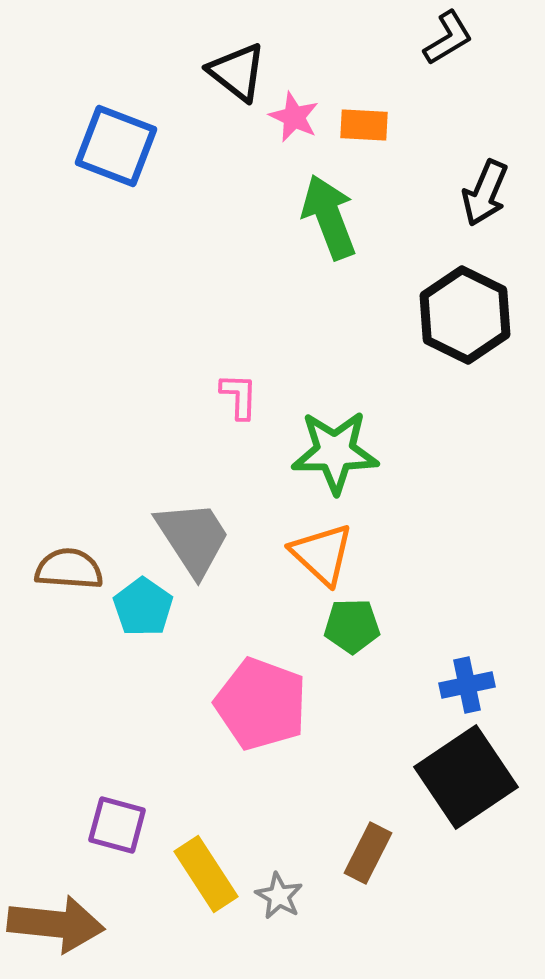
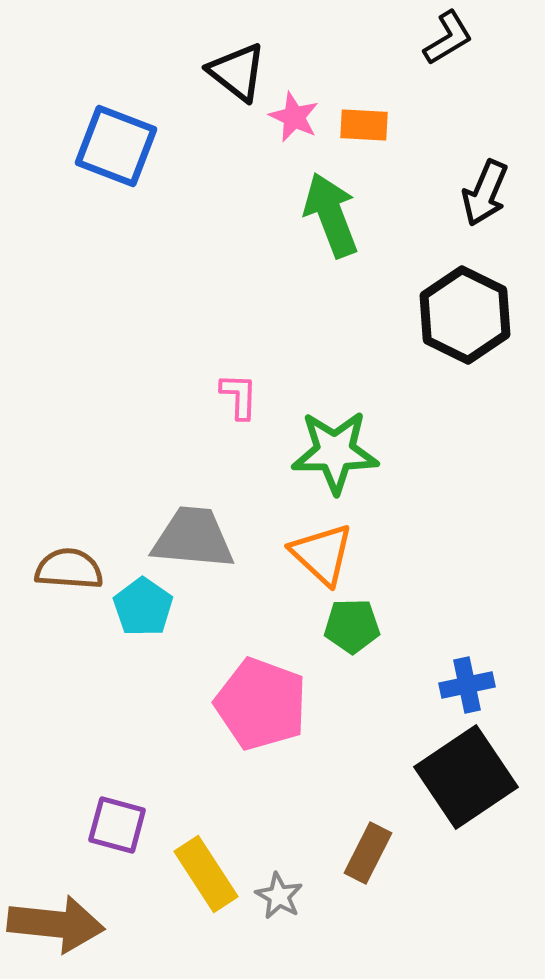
green arrow: moved 2 px right, 2 px up
gray trapezoid: rotated 52 degrees counterclockwise
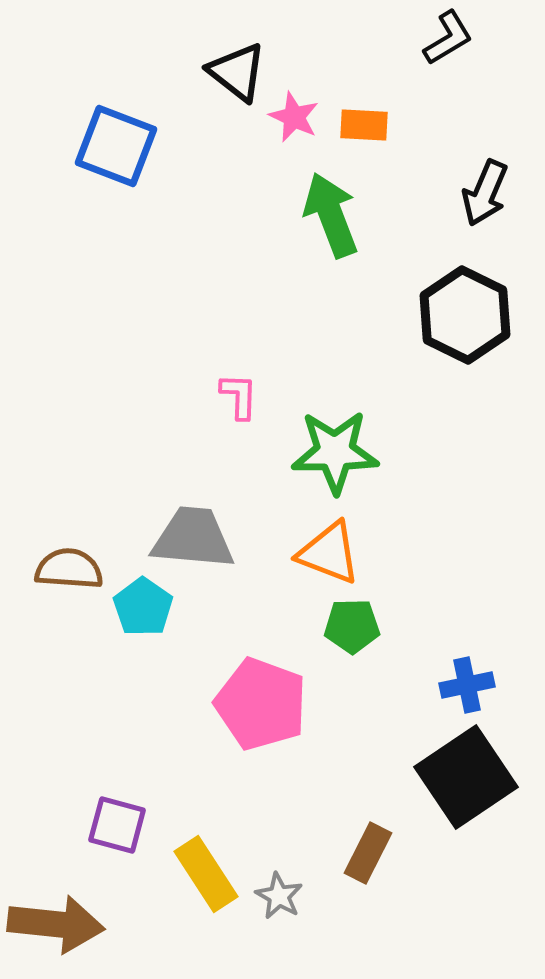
orange triangle: moved 7 px right, 1 px up; rotated 22 degrees counterclockwise
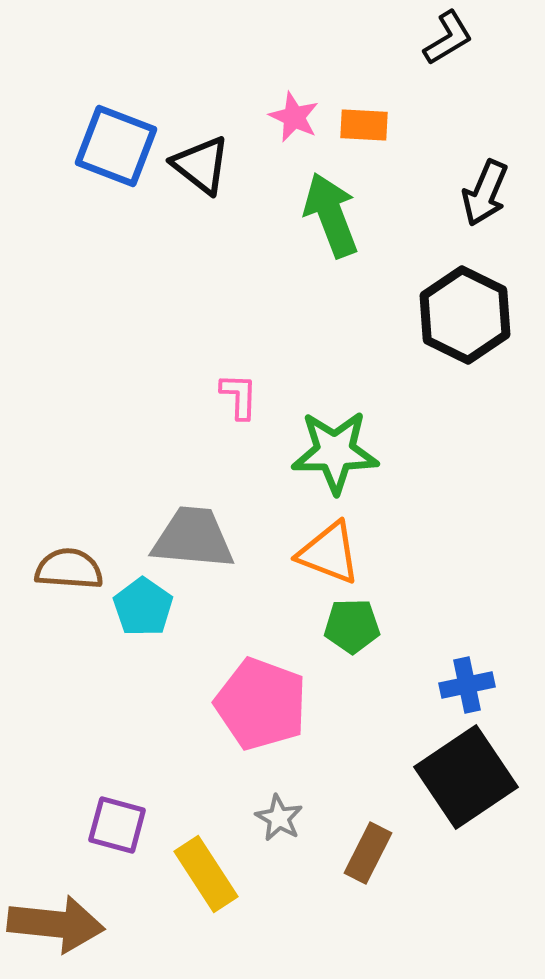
black triangle: moved 36 px left, 93 px down
gray star: moved 78 px up
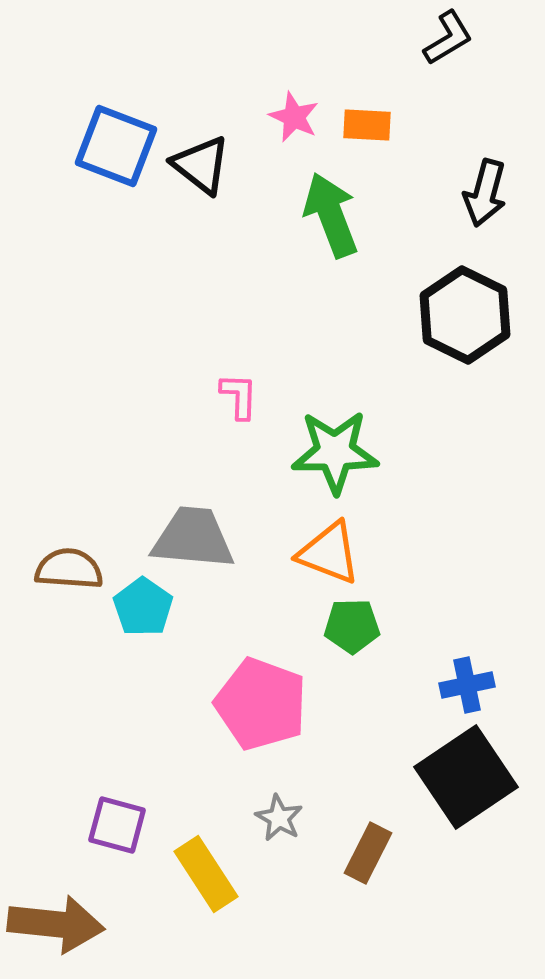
orange rectangle: moved 3 px right
black arrow: rotated 8 degrees counterclockwise
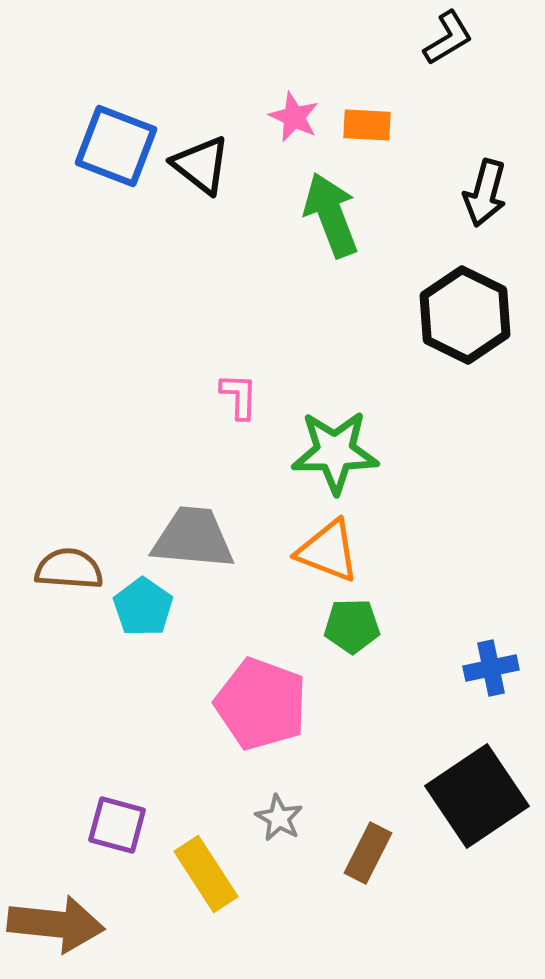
orange triangle: moved 1 px left, 2 px up
blue cross: moved 24 px right, 17 px up
black square: moved 11 px right, 19 px down
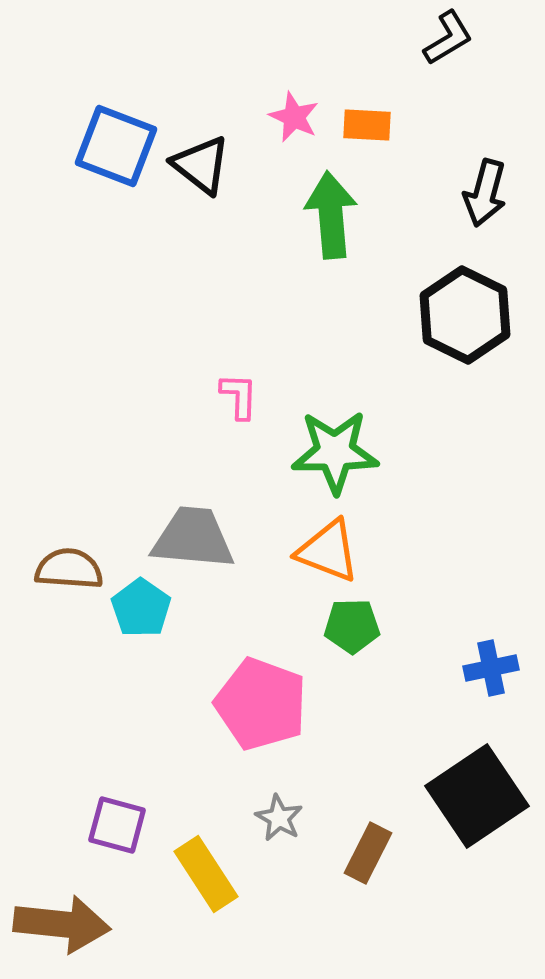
green arrow: rotated 16 degrees clockwise
cyan pentagon: moved 2 px left, 1 px down
brown arrow: moved 6 px right
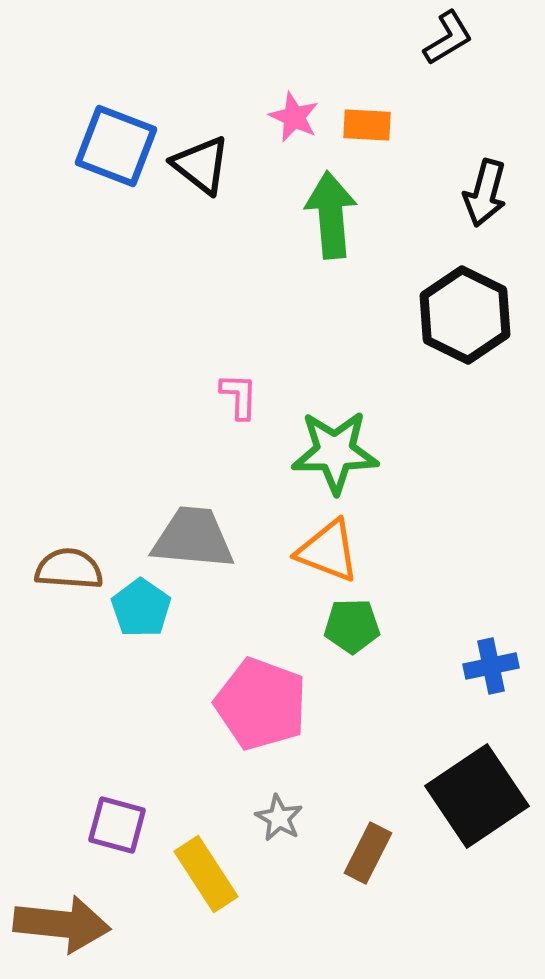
blue cross: moved 2 px up
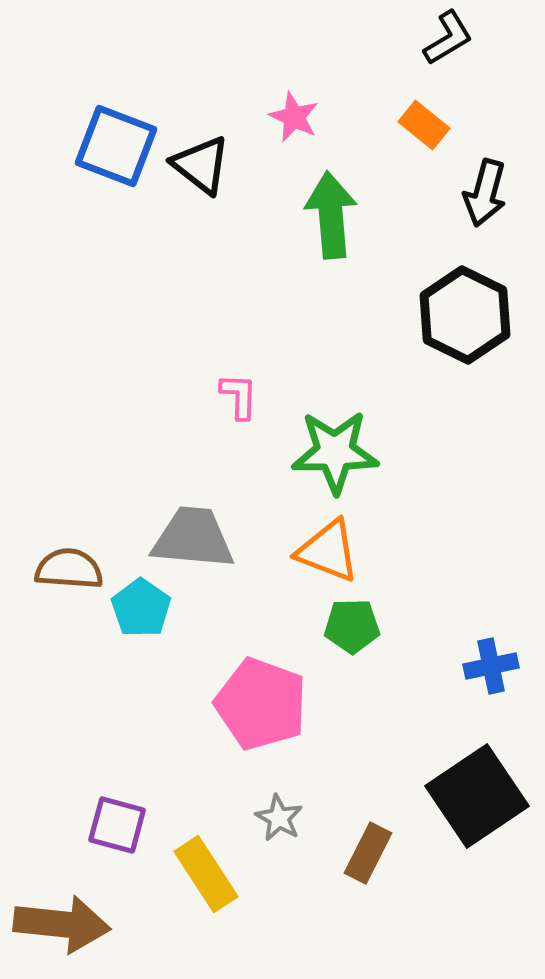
orange rectangle: moved 57 px right; rotated 36 degrees clockwise
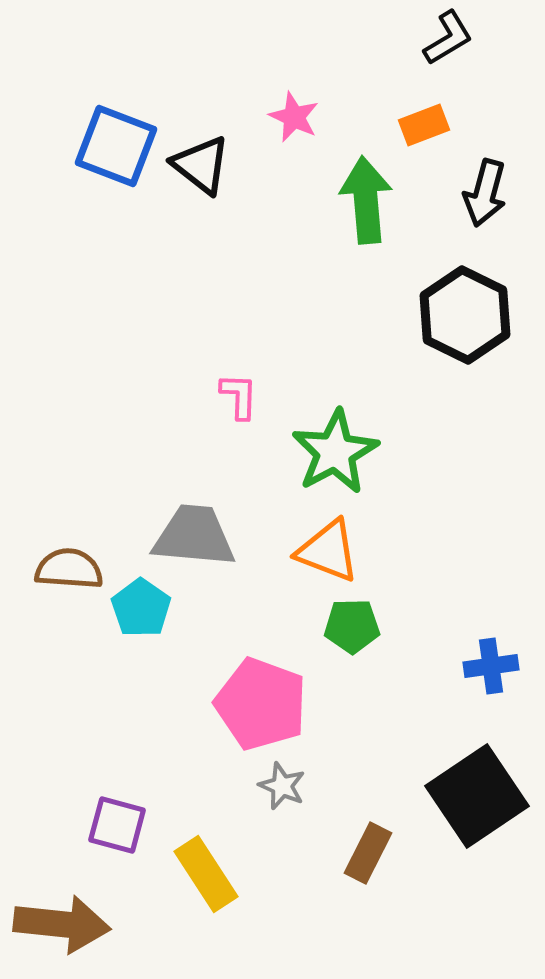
orange rectangle: rotated 60 degrees counterclockwise
green arrow: moved 35 px right, 15 px up
green star: rotated 28 degrees counterclockwise
gray trapezoid: moved 1 px right, 2 px up
blue cross: rotated 4 degrees clockwise
gray star: moved 3 px right, 32 px up; rotated 6 degrees counterclockwise
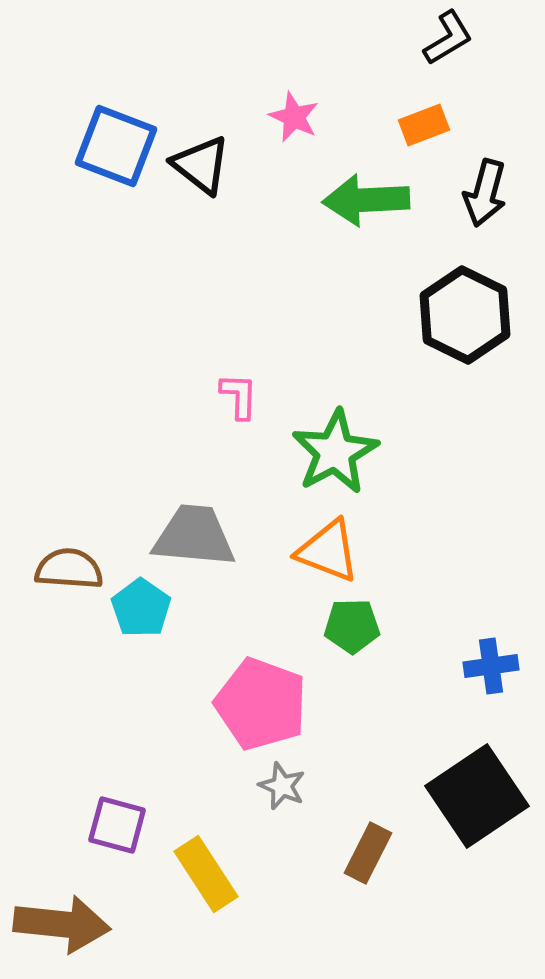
green arrow: rotated 88 degrees counterclockwise
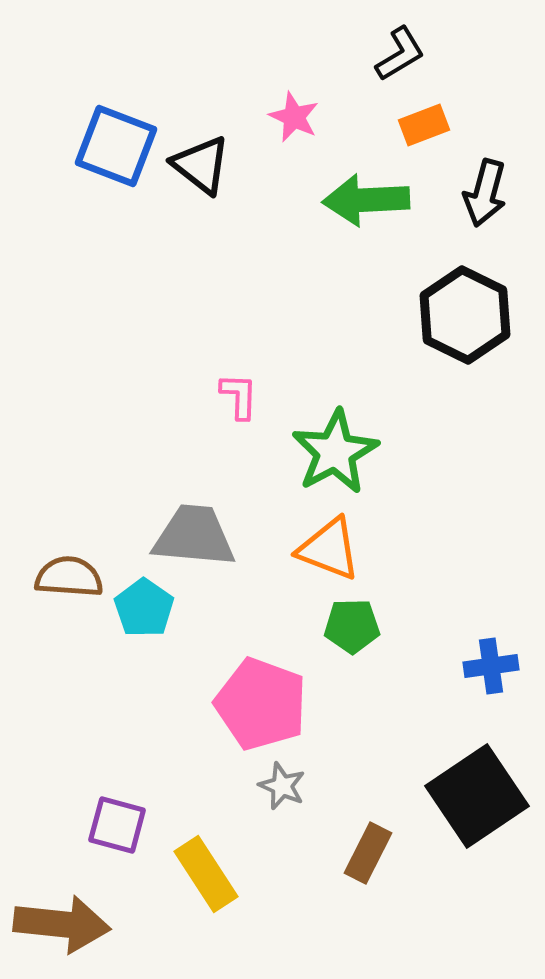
black L-shape: moved 48 px left, 16 px down
orange triangle: moved 1 px right, 2 px up
brown semicircle: moved 8 px down
cyan pentagon: moved 3 px right
